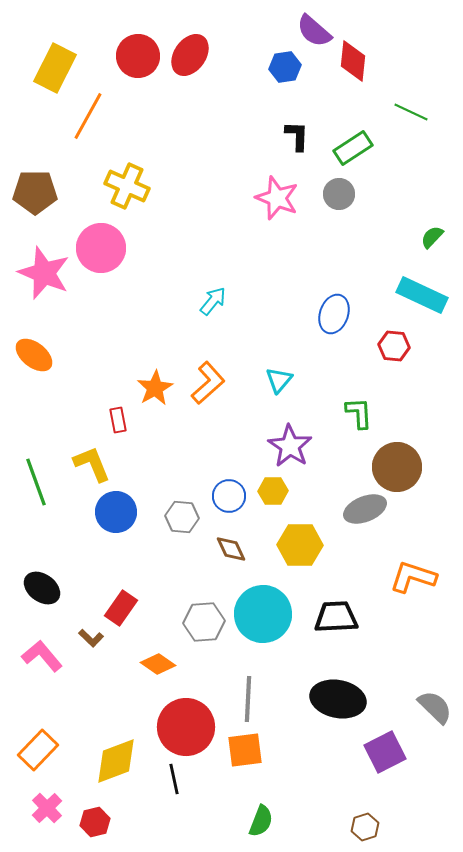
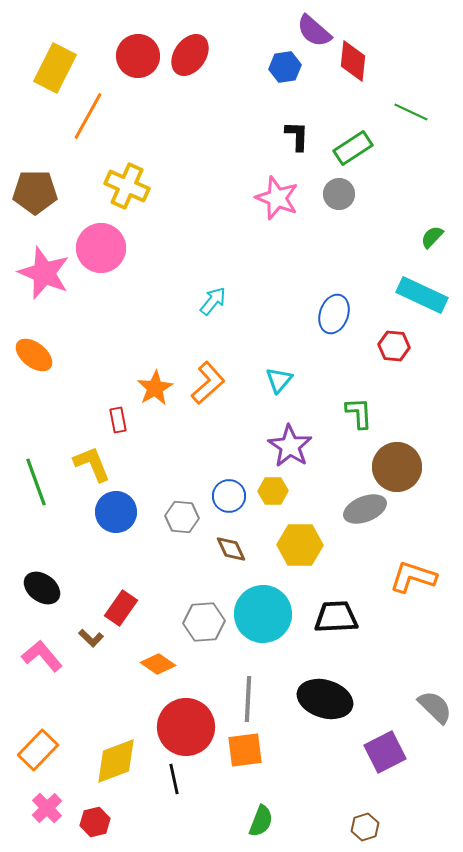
black ellipse at (338, 699): moved 13 px left; rotated 6 degrees clockwise
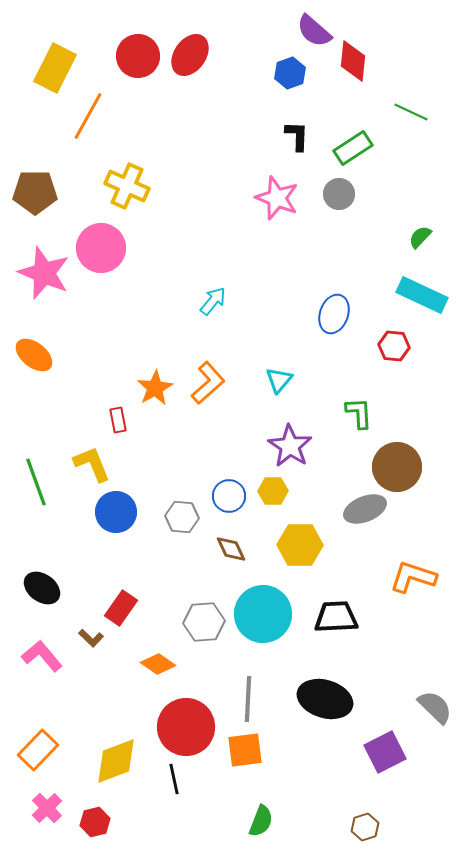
blue hexagon at (285, 67): moved 5 px right, 6 px down; rotated 12 degrees counterclockwise
green semicircle at (432, 237): moved 12 px left
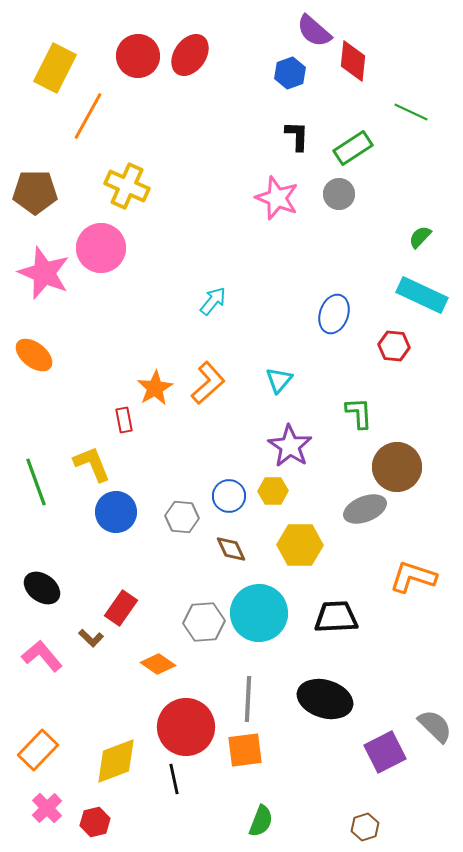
red rectangle at (118, 420): moved 6 px right
cyan circle at (263, 614): moved 4 px left, 1 px up
gray semicircle at (435, 707): moved 19 px down
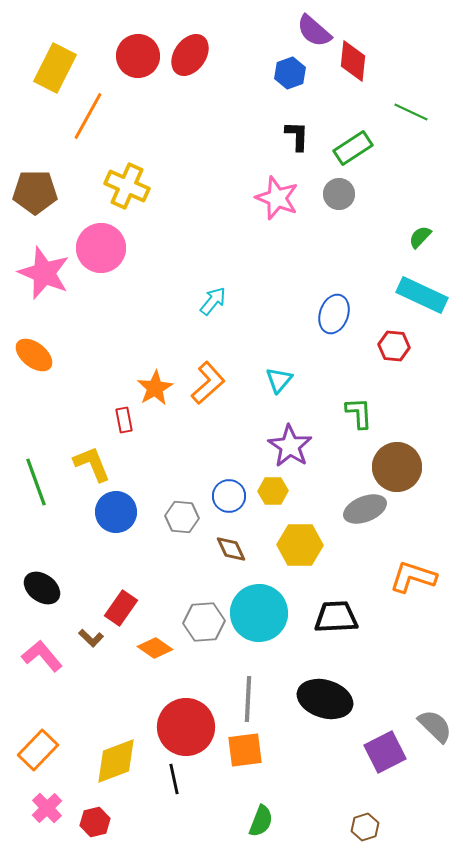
orange diamond at (158, 664): moved 3 px left, 16 px up
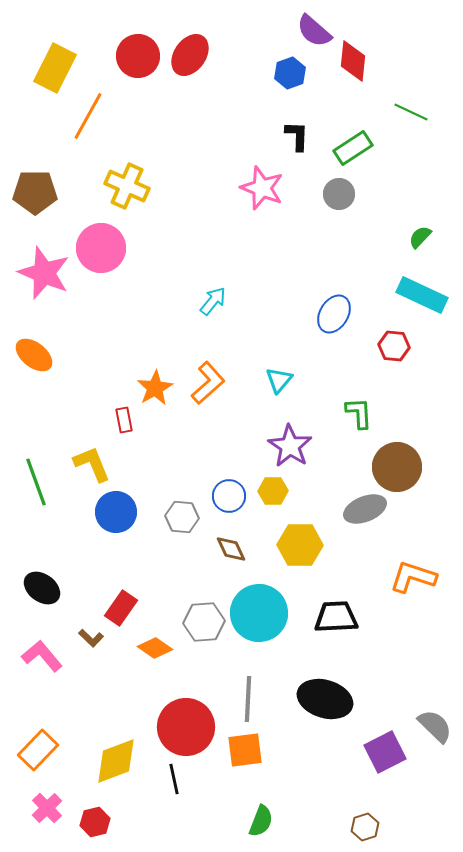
pink star at (277, 198): moved 15 px left, 10 px up
blue ellipse at (334, 314): rotated 12 degrees clockwise
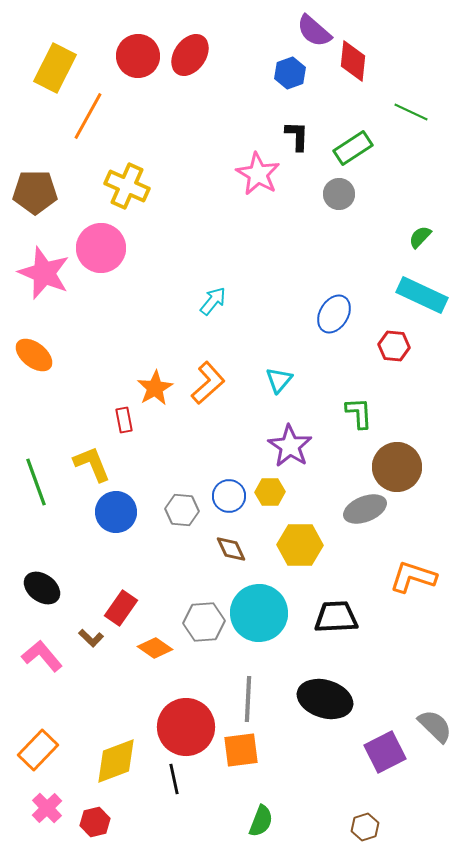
pink star at (262, 188): moved 4 px left, 14 px up; rotated 9 degrees clockwise
yellow hexagon at (273, 491): moved 3 px left, 1 px down
gray hexagon at (182, 517): moved 7 px up
orange square at (245, 750): moved 4 px left
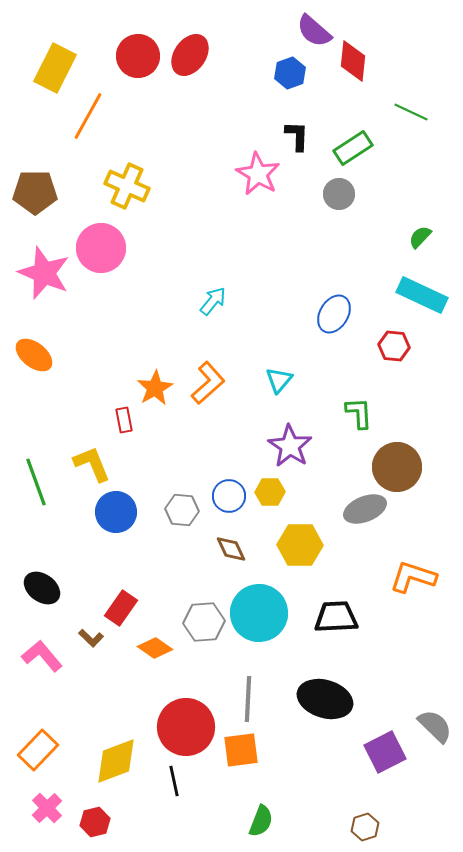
black line at (174, 779): moved 2 px down
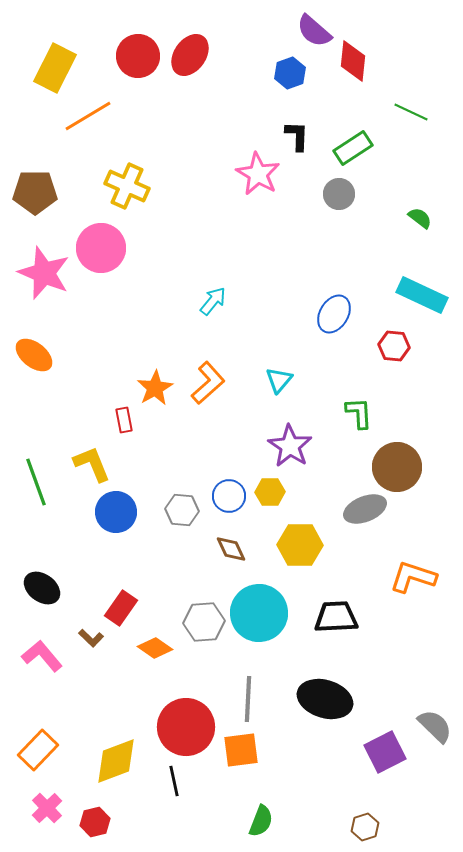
orange line at (88, 116): rotated 30 degrees clockwise
green semicircle at (420, 237): moved 19 px up; rotated 85 degrees clockwise
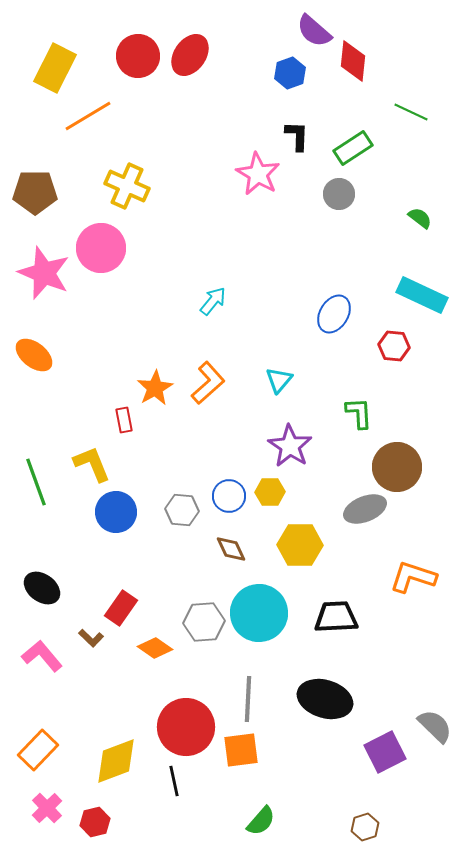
green semicircle at (261, 821): rotated 20 degrees clockwise
